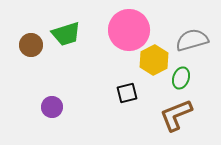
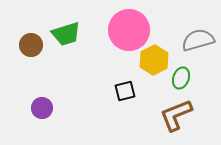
gray semicircle: moved 6 px right
black square: moved 2 px left, 2 px up
purple circle: moved 10 px left, 1 px down
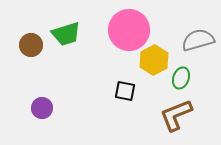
black square: rotated 25 degrees clockwise
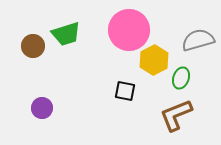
brown circle: moved 2 px right, 1 px down
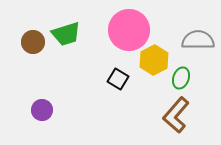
gray semicircle: rotated 16 degrees clockwise
brown circle: moved 4 px up
black square: moved 7 px left, 12 px up; rotated 20 degrees clockwise
purple circle: moved 2 px down
brown L-shape: rotated 27 degrees counterclockwise
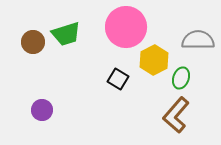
pink circle: moved 3 px left, 3 px up
